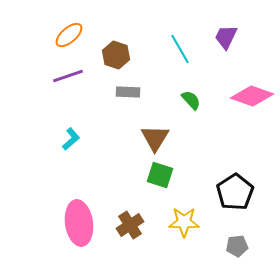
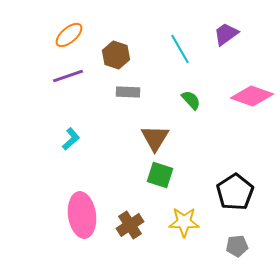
purple trapezoid: moved 3 px up; rotated 28 degrees clockwise
pink ellipse: moved 3 px right, 8 px up
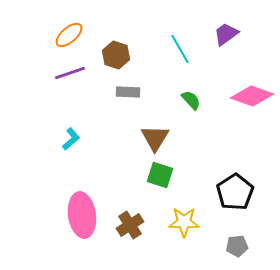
purple line: moved 2 px right, 3 px up
